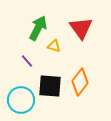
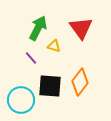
purple line: moved 4 px right, 3 px up
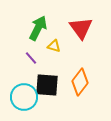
black square: moved 3 px left, 1 px up
cyan circle: moved 3 px right, 3 px up
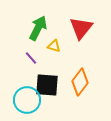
red triangle: rotated 15 degrees clockwise
cyan circle: moved 3 px right, 3 px down
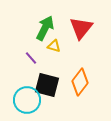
green arrow: moved 7 px right
black square: rotated 10 degrees clockwise
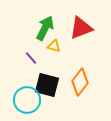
red triangle: rotated 30 degrees clockwise
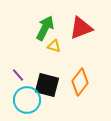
purple line: moved 13 px left, 17 px down
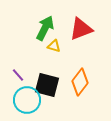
red triangle: moved 1 px down
